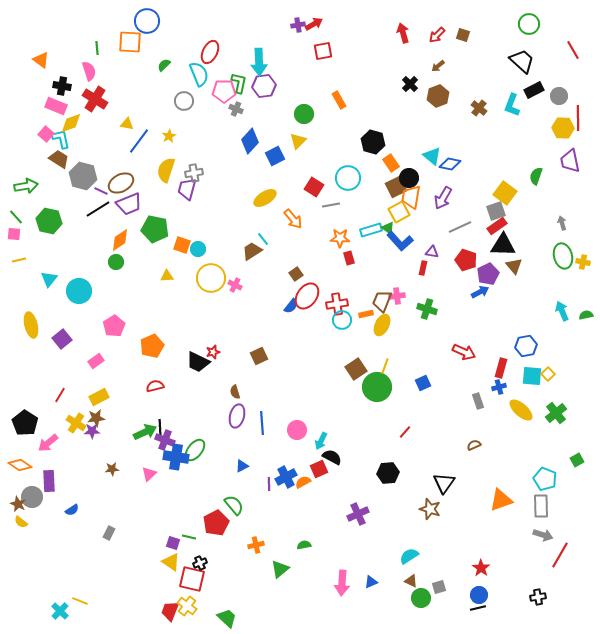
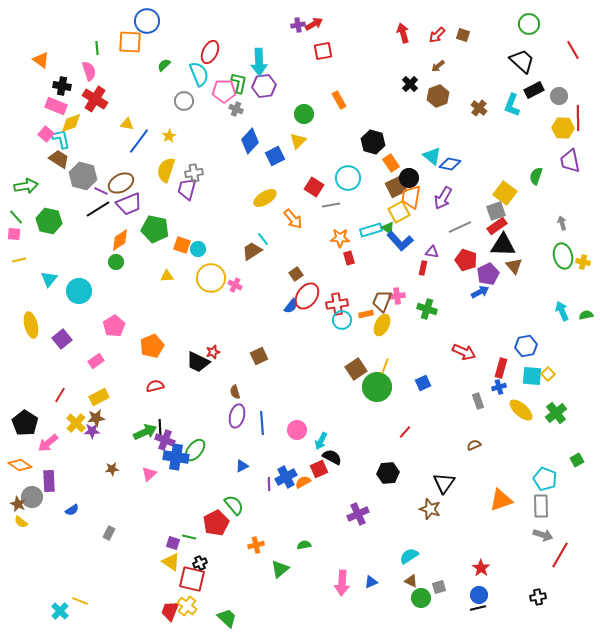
yellow cross at (76, 423): rotated 12 degrees clockwise
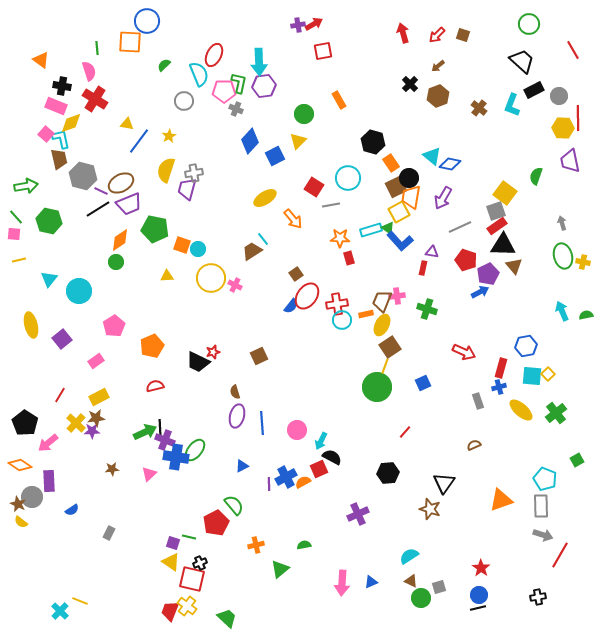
red ellipse at (210, 52): moved 4 px right, 3 px down
brown trapezoid at (59, 159): rotated 45 degrees clockwise
brown square at (356, 369): moved 34 px right, 22 px up
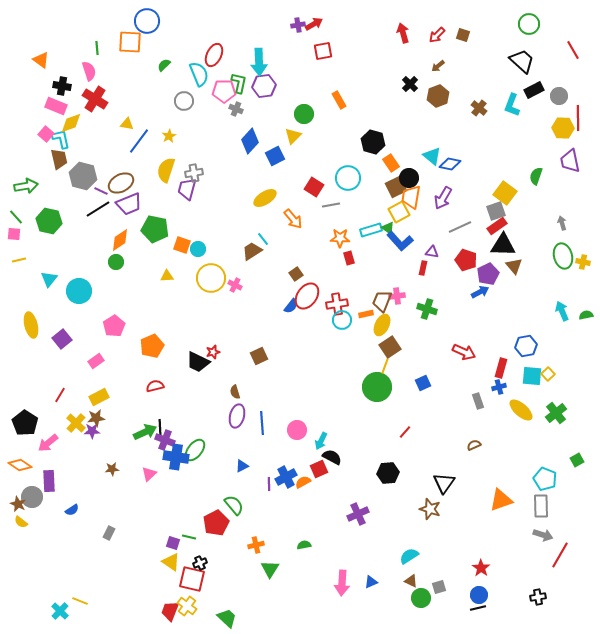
yellow triangle at (298, 141): moved 5 px left, 5 px up
green triangle at (280, 569): moved 10 px left; rotated 18 degrees counterclockwise
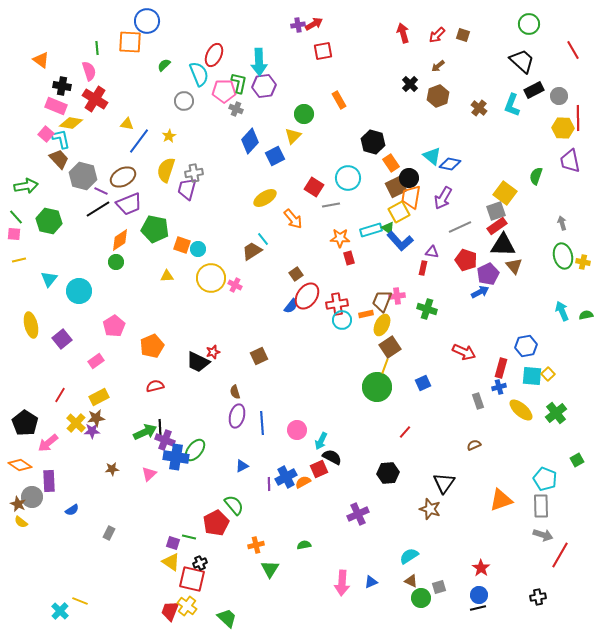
yellow diamond at (71, 123): rotated 30 degrees clockwise
brown trapezoid at (59, 159): rotated 30 degrees counterclockwise
brown ellipse at (121, 183): moved 2 px right, 6 px up
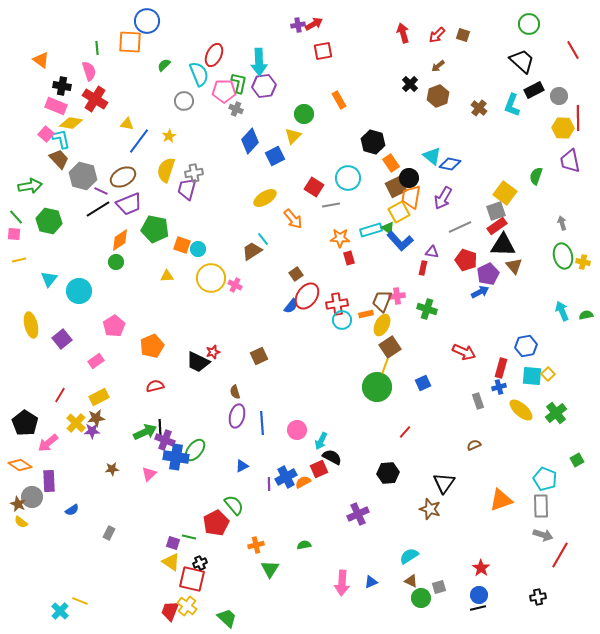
green arrow at (26, 186): moved 4 px right
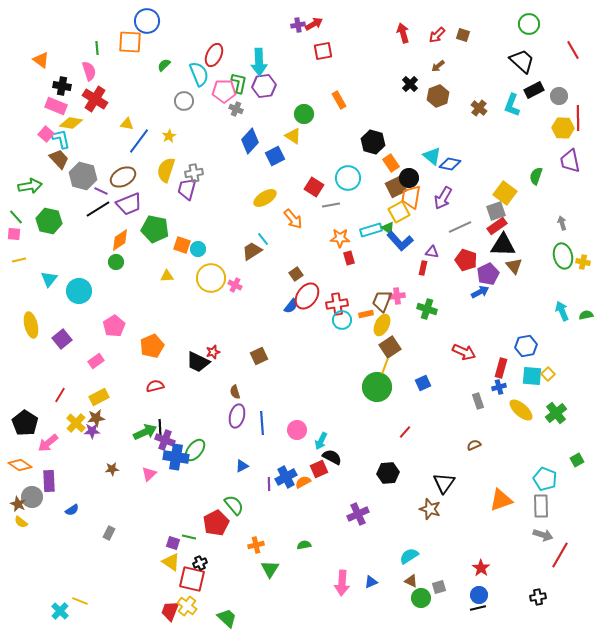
yellow triangle at (293, 136): rotated 42 degrees counterclockwise
